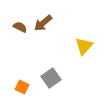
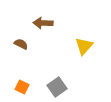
brown arrow: rotated 42 degrees clockwise
brown semicircle: moved 1 px right, 17 px down
gray square: moved 6 px right, 9 px down
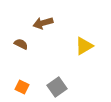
brown arrow: rotated 18 degrees counterclockwise
yellow triangle: rotated 18 degrees clockwise
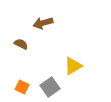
yellow triangle: moved 11 px left, 20 px down
gray square: moved 7 px left
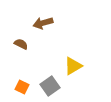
gray square: moved 1 px up
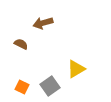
yellow triangle: moved 3 px right, 3 px down
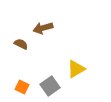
brown arrow: moved 5 px down
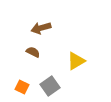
brown arrow: moved 2 px left
brown semicircle: moved 12 px right, 8 px down
yellow triangle: moved 8 px up
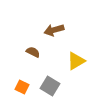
brown arrow: moved 13 px right, 2 px down
gray square: rotated 24 degrees counterclockwise
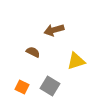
yellow triangle: rotated 12 degrees clockwise
